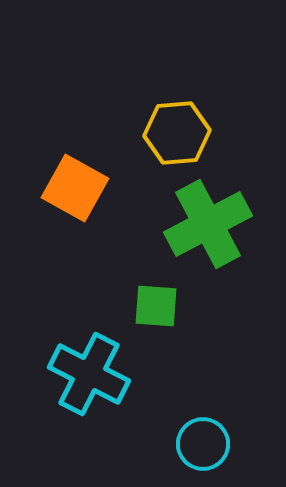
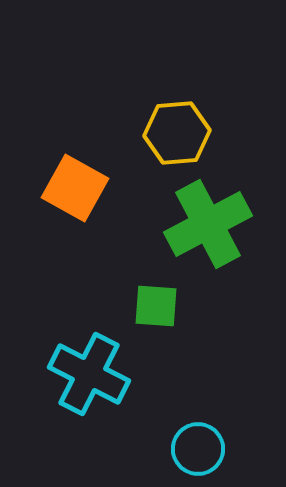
cyan circle: moved 5 px left, 5 px down
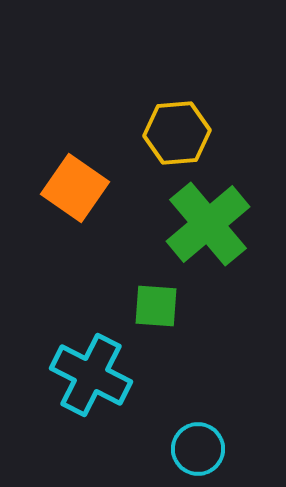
orange square: rotated 6 degrees clockwise
green cross: rotated 12 degrees counterclockwise
cyan cross: moved 2 px right, 1 px down
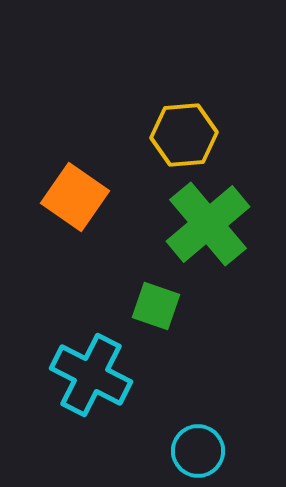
yellow hexagon: moved 7 px right, 2 px down
orange square: moved 9 px down
green square: rotated 15 degrees clockwise
cyan circle: moved 2 px down
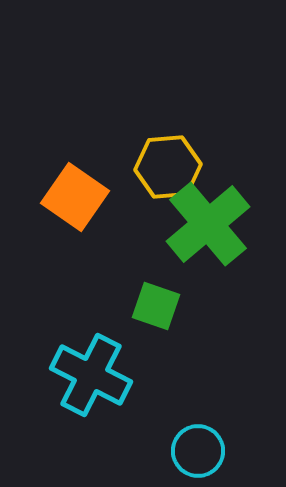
yellow hexagon: moved 16 px left, 32 px down
